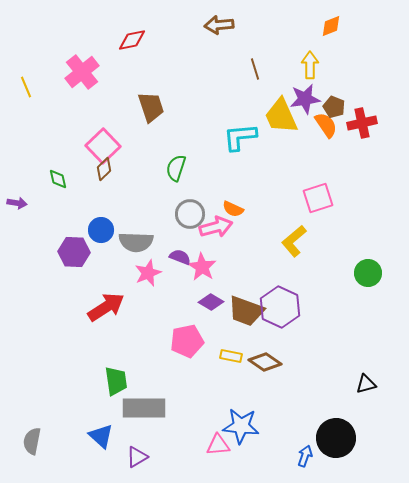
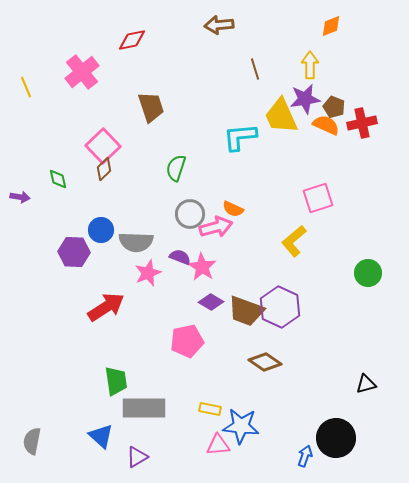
orange semicircle at (326, 125): rotated 32 degrees counterclockwise
purple arrow at (17, 203): moved 3 px right, 6 px up
yellow rectangle at (231, 356): moved 21 px left, 53 px down
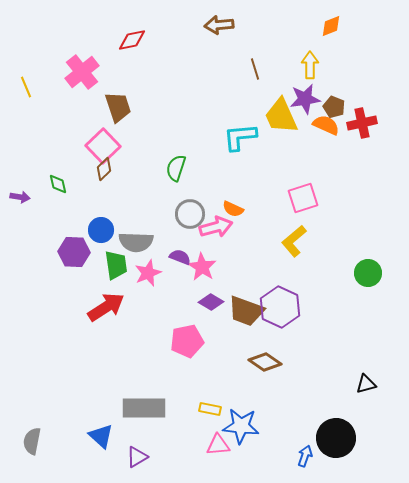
brown trapezoid at (151, 107): moved 33 px left
green diamond at (58, 179): moved 5 px down
pink square at (318, 198): moved 15 px left
green trapezoid at (116, 381): moved 116 px up
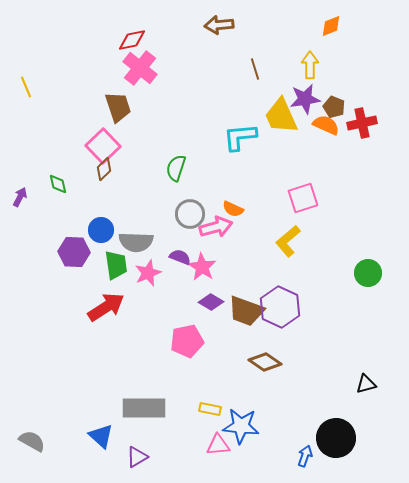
pink cross at (82, 72): moved 58 px right, 4 px up; rotated 12 degrees counterclockwise
purple arrow at (20, 197): rotated 72 degrees counterclockwise
yellow L-shape at (294, 241): moved 6 px left
gray semicircle at (32, 441): rotated 108 degrees clockwise
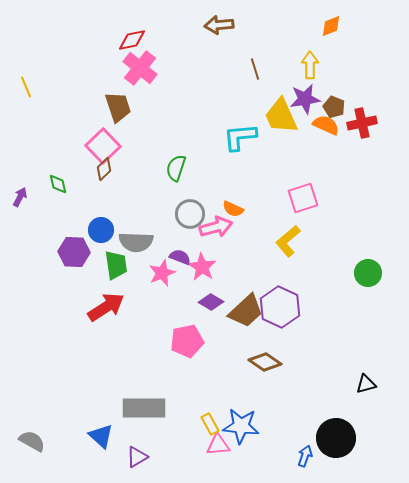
pink star at (148, 273): moved 14 px right
brown trapezoid at (246, 311): rotated 63 degrees counterclockwise
yellow rectangle at (210, 409): moved 15 px down; rotated 50 degrees clockwise
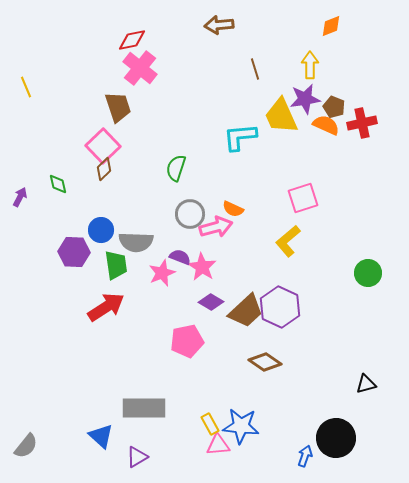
gray semicircle at (32, 441): moved 6 px left, 5 px down; rotated 100 degrees clockwise
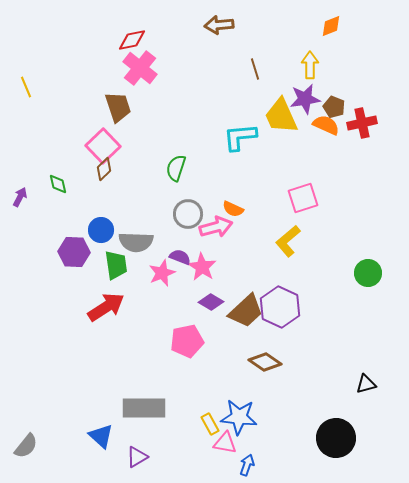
gray circle at (190, 214): moved 2 px left
blue star at (241, 426): moved 2 px left, 9 px up
pink triangle at (218, 445): moved 7 px right, 2 px up; rotated 15 degrees clockwise
blue arrow at (305, 456): moved 58 px left, 9 px down
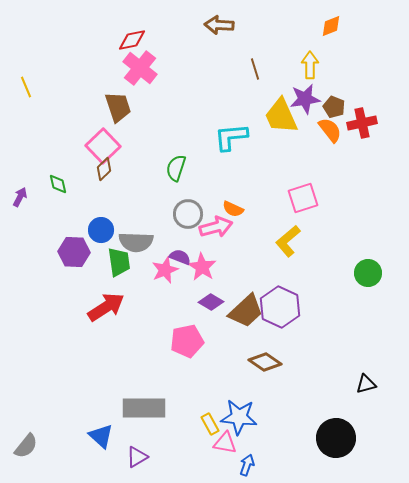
brown arrow at (219, 25): rotated 8 degrees clockwise
orange semicircle at (326, 125): moved 4 px right, 5 px down; rotated 28 degrees clockwise
cyan L-shape at (240, 137): moved 9 px left
green trapezoid at (116, 265): moved 3 px right, 3 px up
pink star at (162, 273): moved 3 px right, 3 px up
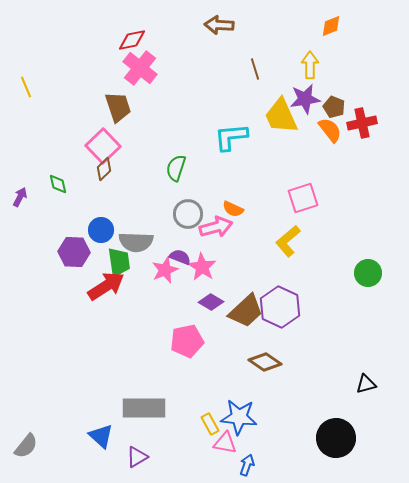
red arrow at (106, 307): moved 21 px up
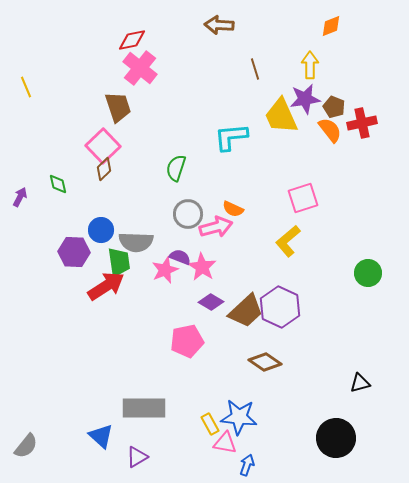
black triangle at (366, 384): moved 6 px left, 1 px up
